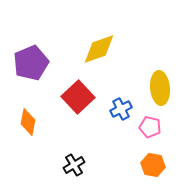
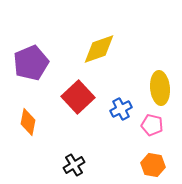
pink pentagon: moved 2 px right, 2 px up
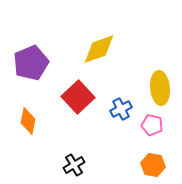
orange diamond: moved 1 px up
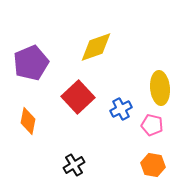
yellow diamond: moved 3 px left, 2 px up
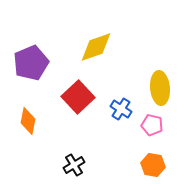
blue cross: rotated 30 degrees counterclockwise
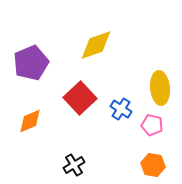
yellow diamond: moved 2 px up
red square: moved 2 px right, 1 px down
orange diamond: moved 2 px right; rotated 56 degrees clockwise
